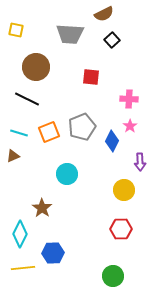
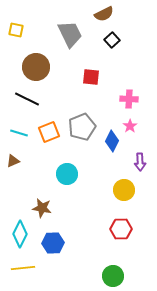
gray trapezoid: rotated 120 degrees counterclockwise
brown triangle: moved 5 px down
brown star: rotated 24 degrees counterclockwise
blue hexagon: moved 10 px up
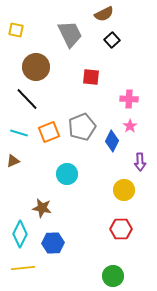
black line: rotated 20 degrees clockwise
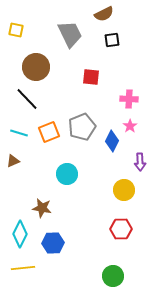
black square: rotated 35 degrees clockwise
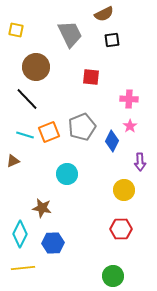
cyan line: moved 6 px right, 2 px down
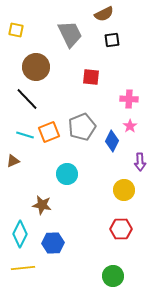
brown star: moved 3 px up
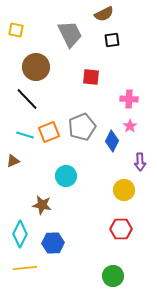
cyan circle: moved 1 px left, 2 px down
yellow line: moved 2 px right
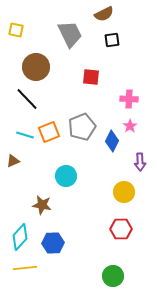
yellow circle: moved 2 px down
cyan diamond: moved 3 px down; rotated 16 degrees clockwise
